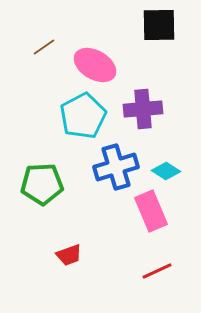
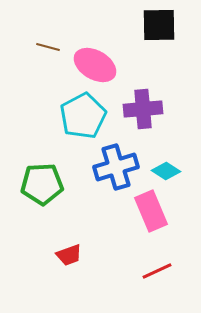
brown line: moved 4 px right; rotated 50 degrees clockwise
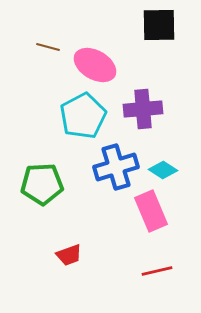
cyan diamond: moved 3 px left, 1 px up
red line: rotated 12 degrees clockwise
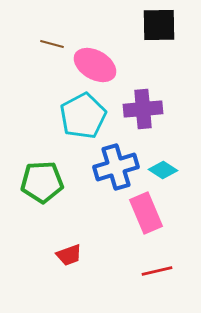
brown line: moved 4 px right, 3 px up
green pentagon: moved 2 px up
pink rectangle: moved 5 px left, 2 px down
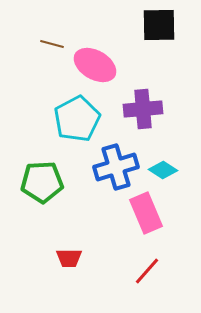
cyan pentagon: moved 6 px left, 3 px down
red trapezoid: moved 3 px down; rotated 20 degrees clockwise
red line: moved 10 px left; rotated 36 degrees counterclockwise
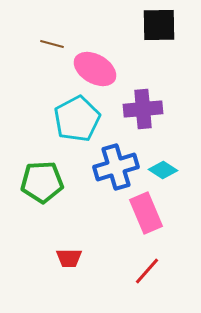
pink ellipse: moved 4 px down
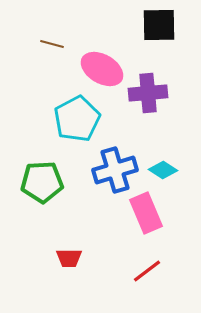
pink ellipse: moved 7 px right
purple cross: moved 5 px right, 16 px up
blue cross: moved 1 px left, 3 px down
red line: rotated 12 degrees clockwise
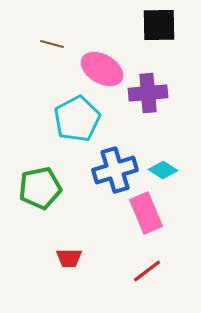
green pentagon: moved 2 px left, 6 px down; rotated 9 degrees counterclockwise
